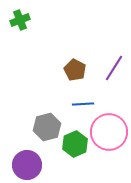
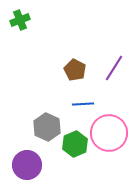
gray hexagon: rotated 20 degrees counterclockwise
pink circle: moved 1 px down
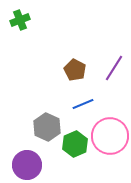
blue line: rotated 20 degrees counterclockwise
pink circle: moved 1 px right, 3 px down
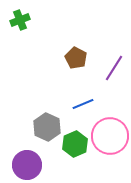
brown pentagon: moved 1 px right, 12 px up
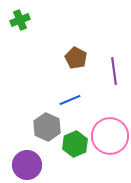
purple line: moved 3 px down; rotated 40 degrees counterclockwise
blue line: moved 13 px left, 4 px up
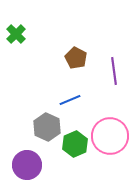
green cross: moved 4 px left, 14 px down; rotated 24 degrees counterclockwise
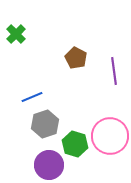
blue line: moved 38 px left, 3 px up
gray hexagon: moved 2 px left, 3 px up; rotated 16 degrees clockwise
green hexagon: rotated 20 degrees counterclockwise
purple circle: moved 22 px right
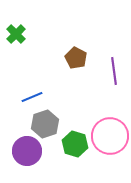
purple circle: moved 22 px left, 14 px up
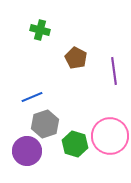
green cross: moved 24 px right, 4 px up; rotated 30 degrees counterclockwise
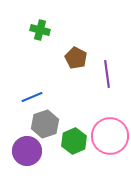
purple line: moved 7 px left, 3 px down
green hexagon: moved 1 px left, 3 px up; rotated 20 degrees clockwise
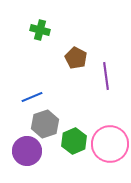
purple line: moved 1 px left, 2 px down
pink circle: moved 8 px down
